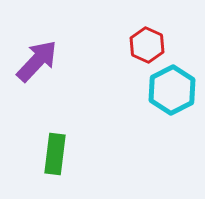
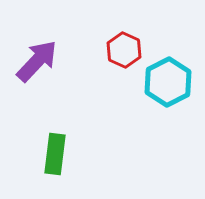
red hexagon: moved 23 px left, 5 px down
cyan hexagon: moved 4 px left, 8 px up
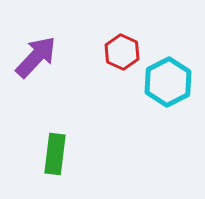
red hexagon: moved 2 px left, 2 px down
purple arrow: moved 1 px left, 4 px up
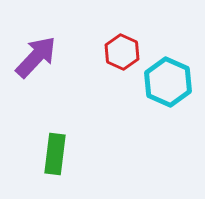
cyan hexagon: rotated 9 degrees counterclockwise
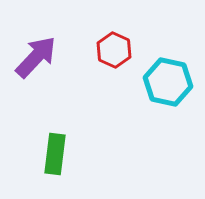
red hexagon: moved 8 px left, 2 px up
cyan hexagon: rotated 12 degrees counterclockwise
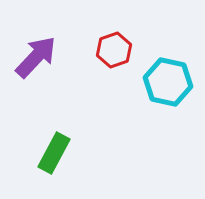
red hexagon: rotated 16 degrees clockwise
green rectangle: moved 1 px left, 1 px up; rotated 21 degrees clockwise
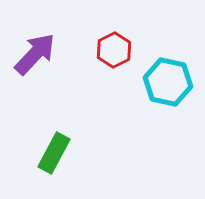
red hexagon: rotated 8 degrees counterclockwise
purple arrow: moved 1 px left, 3 px up
